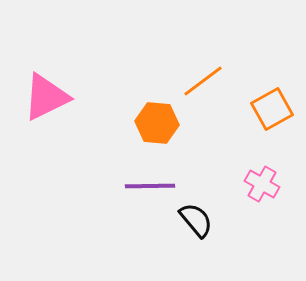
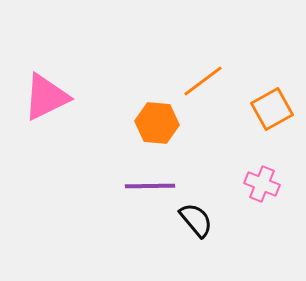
pink cross: rotated 8 degrees counterclockwise
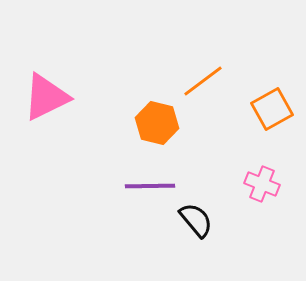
orange hexagon: rotated 9 degrees clockwise
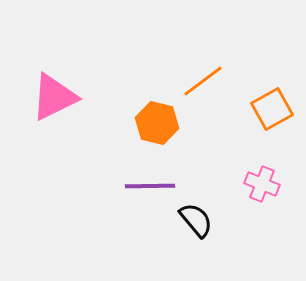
pink triangle: moved 8 px right
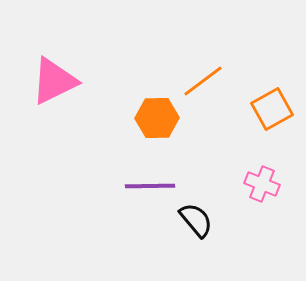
pink triangle: moved 16 px up
orange hexagon: moved 5 px up; rotated 15 degrees counterclockwise
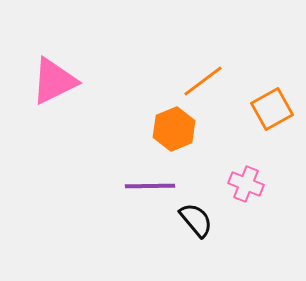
orange hexagon: moved 17 px right, 11 px down; rotated 21 degrees counterclockwise
pink cross: moved 16 px left
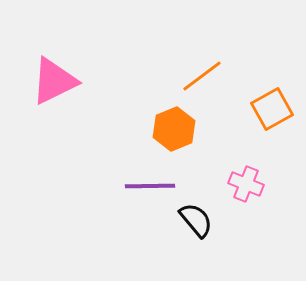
orange line: moved 1 px left, 5 px up
